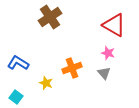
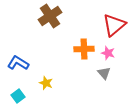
brown cross: moved 1 px up
red triangle: rotated 50 degrees clockwise
orange cross: moved 12 px right, 19 px up; rotated 18 degrees clockwise
cyan square: moved 2 px right, 1 px up; rotated 16 degrees clockwise
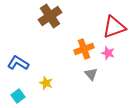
red triangle: moved 2 px down; rotated 20 degrees clockwise
orange cross: rotated 18 degrees counterclockwise
gray triangle: moved 13 px left, 1 px down
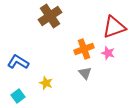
blue L-shape: moved 1 px up
gray triangle: moved 6 px left, 1 px up
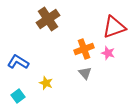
brown cross: moved 2 px left, 3 px down
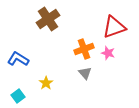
blue L-shape: moved 3 px up
yellow star: rotated 16 degrees clockwise
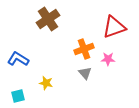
pink star: moved 6 px down; rotated 16 degrees counterclockwise
yellow star: rotated 24 degrees counterclockwise
cyan square: rotated 24 degrees clockwise
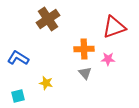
orange cross: rotated 18 degrees clockwise
blue L-shape: moved 1 px up
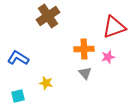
brown cross: moved 3 px up
pink star: moved 2 px up; rotated 16 degrees counterclockwise
